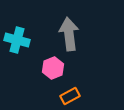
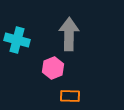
gray arrow: rotated 8 degrees clockwise
orange rectangle: rotated 30 degrees clockwise
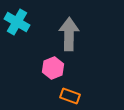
cyan cross: moved 18 px up; rotated 15 degrees clockwise
orange rectangle: rotated 18 degrees clockwise
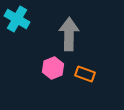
cyan cross: moved 3 px up
orange rectangle: moved 15 px right, 22 px up
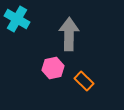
pink hexagon: rotated 10 degrees clockwise
orange rectangle: moved 1 px left, 7 px down; rotated 24 degrees clockwise
